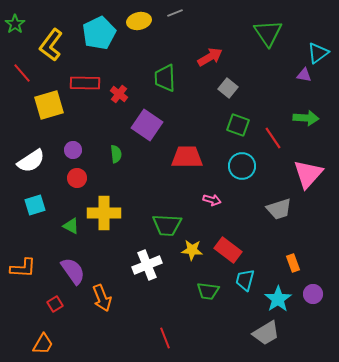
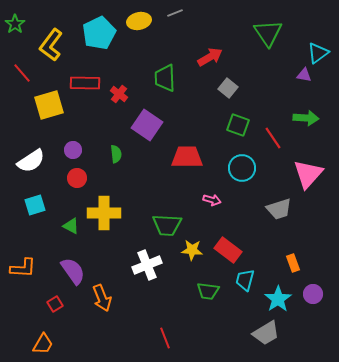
cyan circle at (242, 166): moved 2 px down
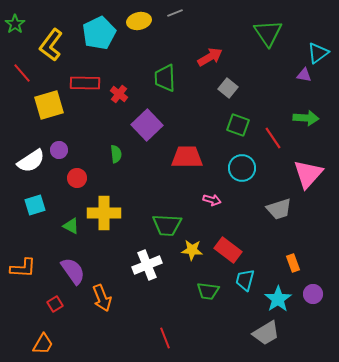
purple square at (147, 125): rotated 12 degrees clockwise
purple circle at (73, 150): moved 14 px left
